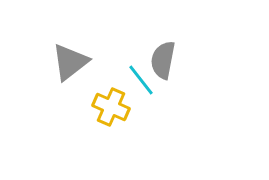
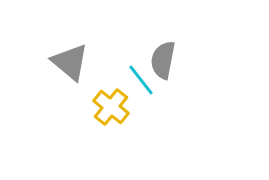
gray triangle: rotated 42 degrees counterclockwise
yellow cross: rotated 15 degrees clockwise
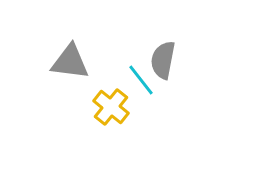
gray triangle: rotated 33 degrees counterclockwise
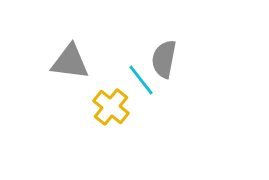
gray semicircle: moved 1 px right, 1 px up
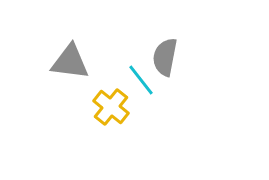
gray semicircle: moved 1 px right, 2 px up
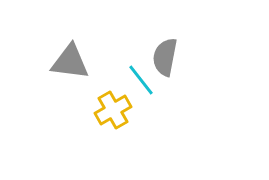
yellow cross: moved 2 px right, 3 px down; rotated 21 degrees clockwise
